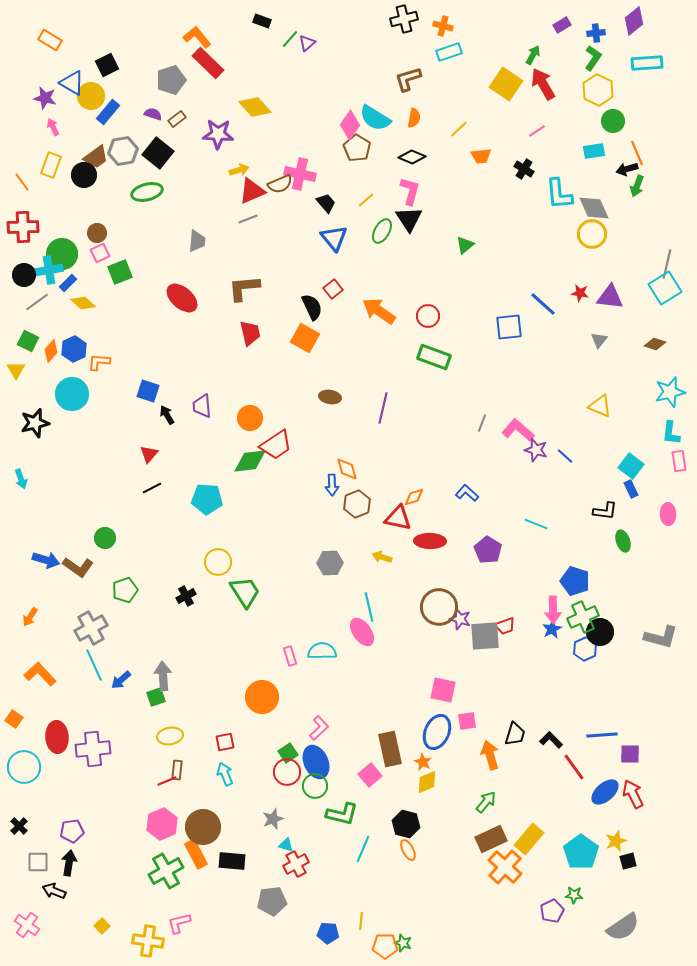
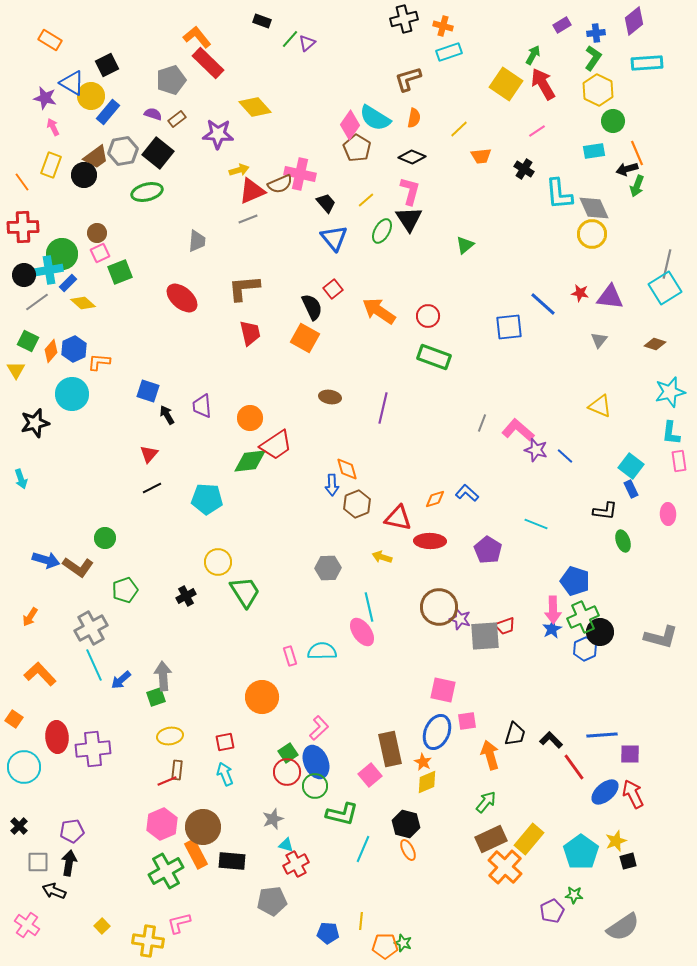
orange diamond at (414, 497): moved 21 px right, 2 px down
gray hexagon at (330, 563): moved 2 px left, 5 px down
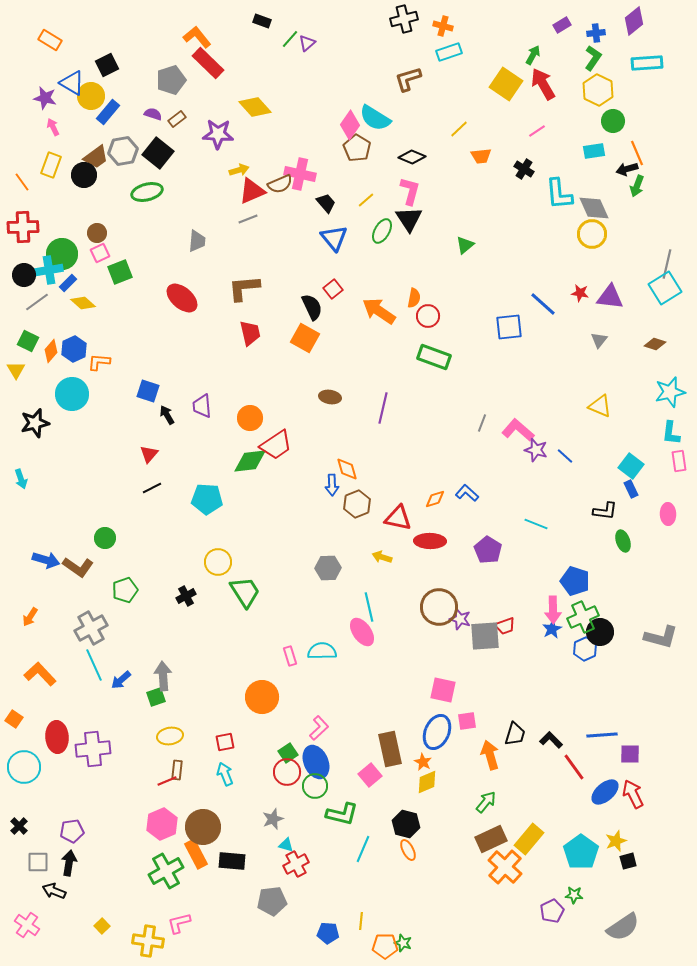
orange semicircle at (414, 118): moved 180 px down
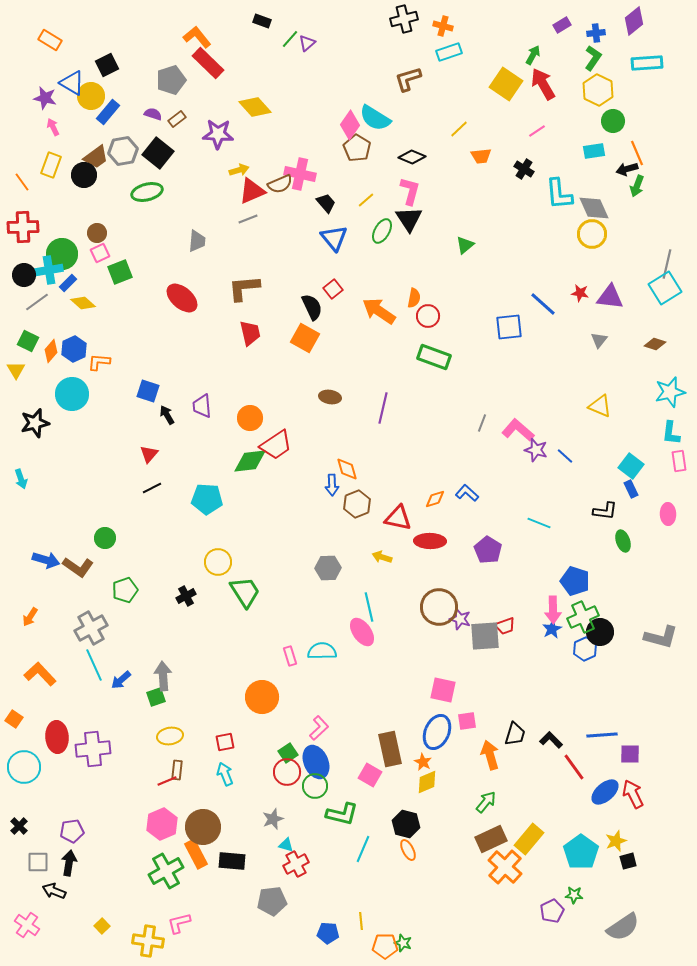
cyan line at (536, 524): moved 3 px right, 1 px up
pink square at (370, 775): rotated 20 degrees counterclockwise
yellow line at (361, 921): rotated 12 degrees counterclockwise
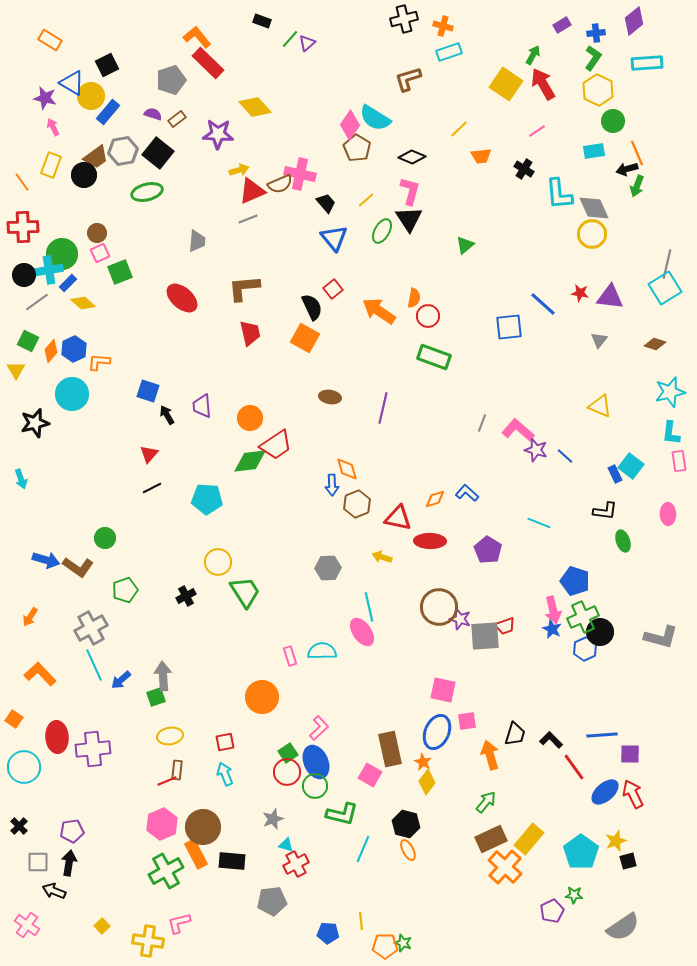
blue rectangle at (631, 489): moved 16 px left, 15 px up
pink arrow at (553, 610): rotated 12 degrees counterclockwise
blue star at (552, 629): rotated 18 degrees counterclockwise
yellow diamond at (427, 782): rotated 30 degrees counterclockwise
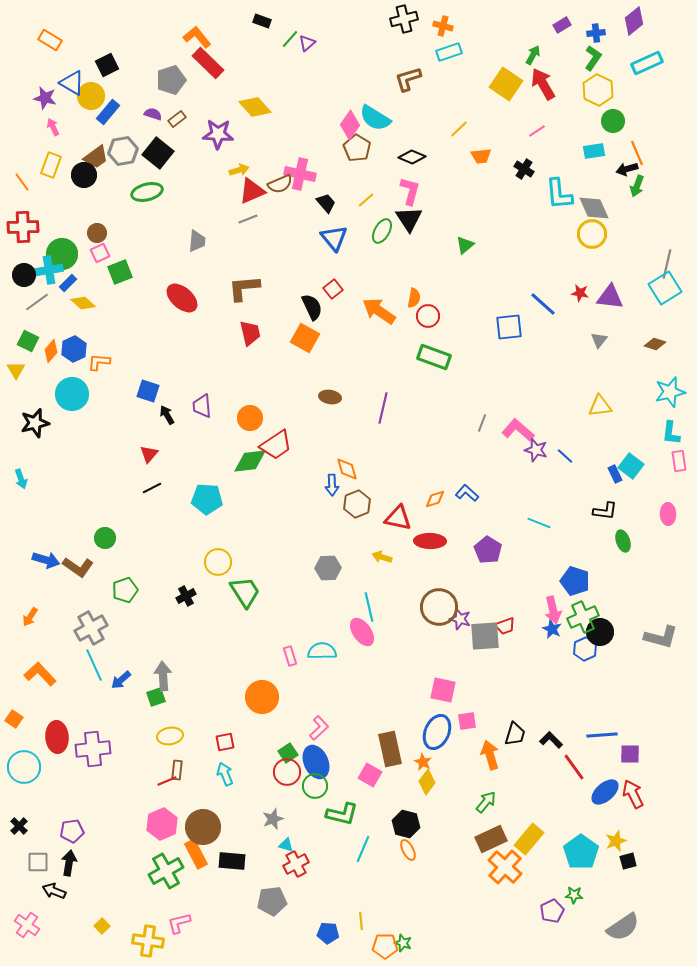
cyan rectangle at (647, 63): rotated 20 degrees counterclockwise
yellow triangle at (600, 406): rotated 30 degrees counterclockwise
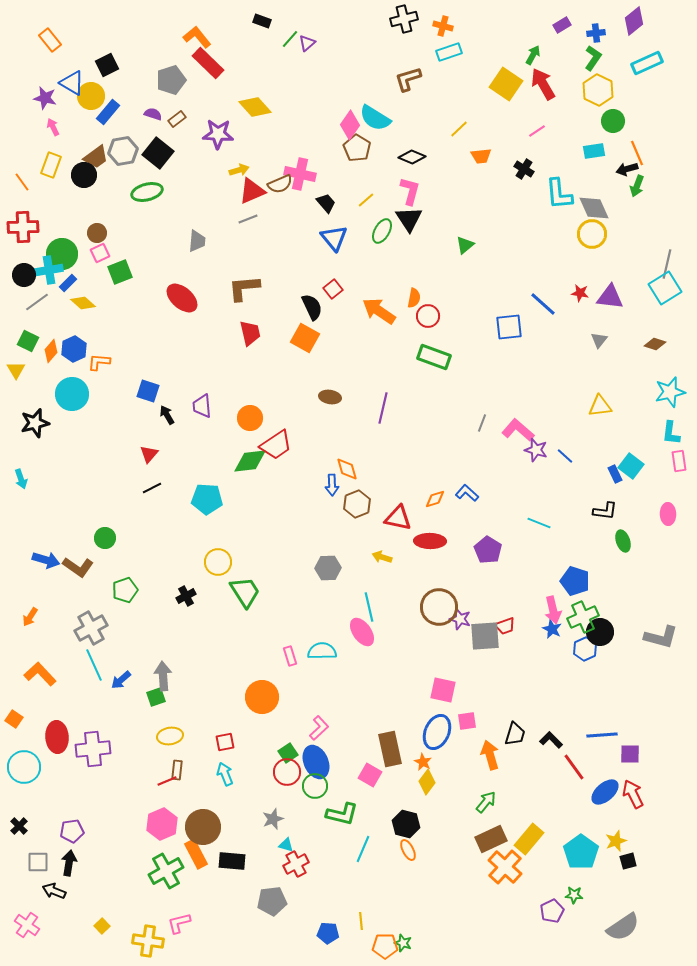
orange rectangle at (50, 40): rotated 20 degrees clockwise
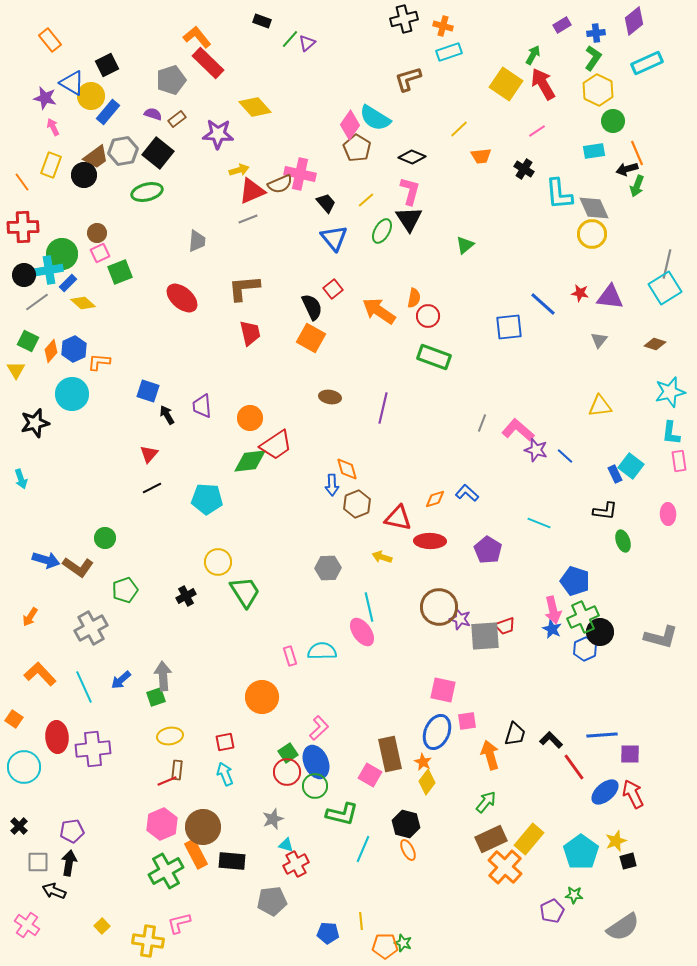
orange square at (305, 338): moved 6 px right
cyan line at (94, 665): moved 10 px left, 22 px down
brown rectangle at (390, 749): moved 5 px down
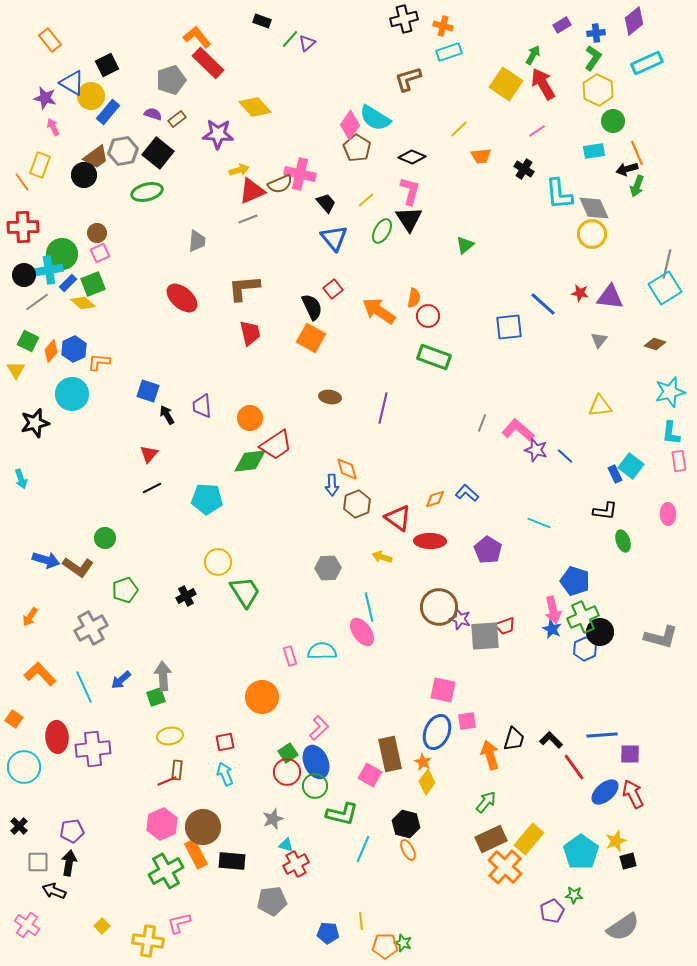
yellow rectangle at (51, 165): moved 11 px left
green square at (120, 272): moved 27 px left, 12 px down
red triangle at (398, 518): rotated 24 degrees clockwise
black trapezoid at (515, 734): moved 1 px left, 5 px down
